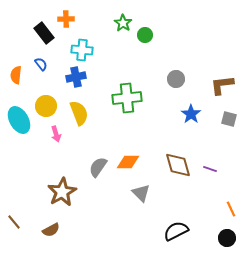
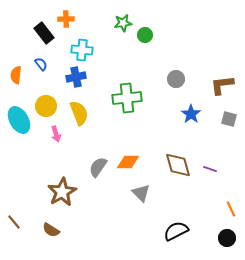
green star: rotated 30 degrees clockwise
brown semicircle: rotated 60 degrees clockwise
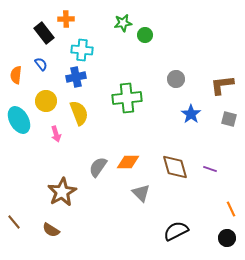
yellow circle: moved 5 px up
brown diamond: moved 3 px left, 2 px down
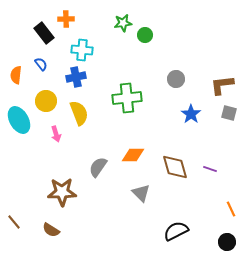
gray square: moved 6 px up
orange diamond: moved 5 px right, 7 px up
brown star: rotated 28 degrees clockwise
black circle: moved 4 px down
